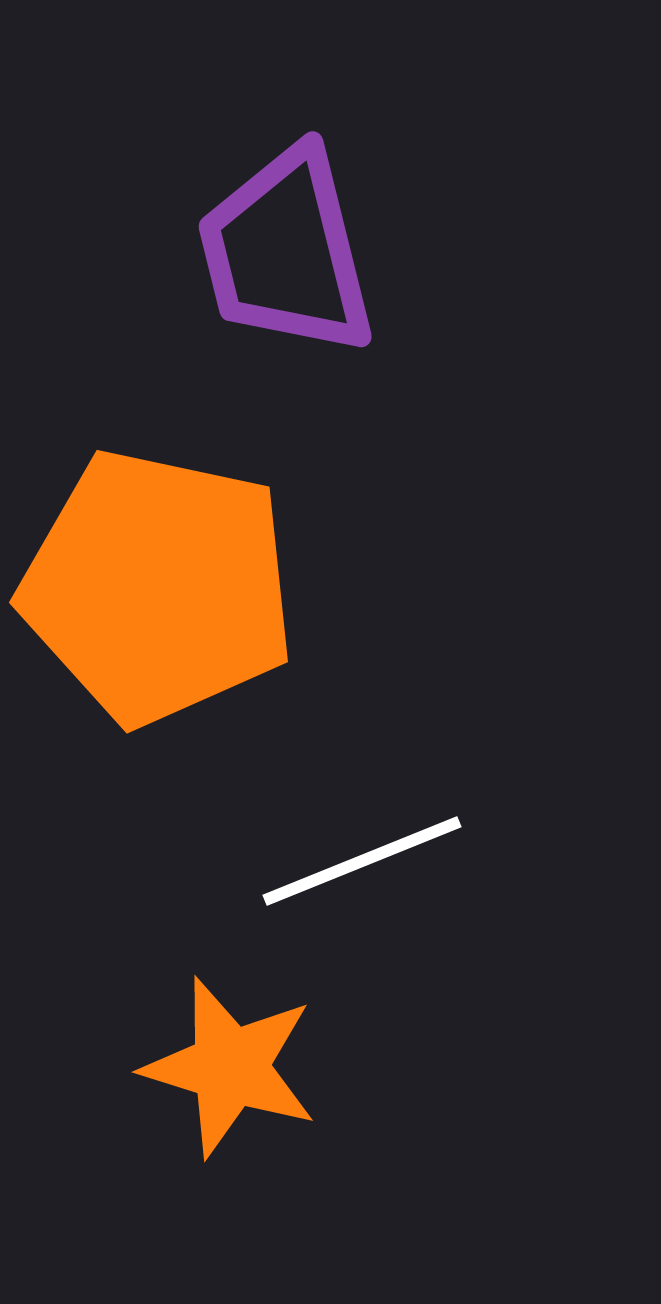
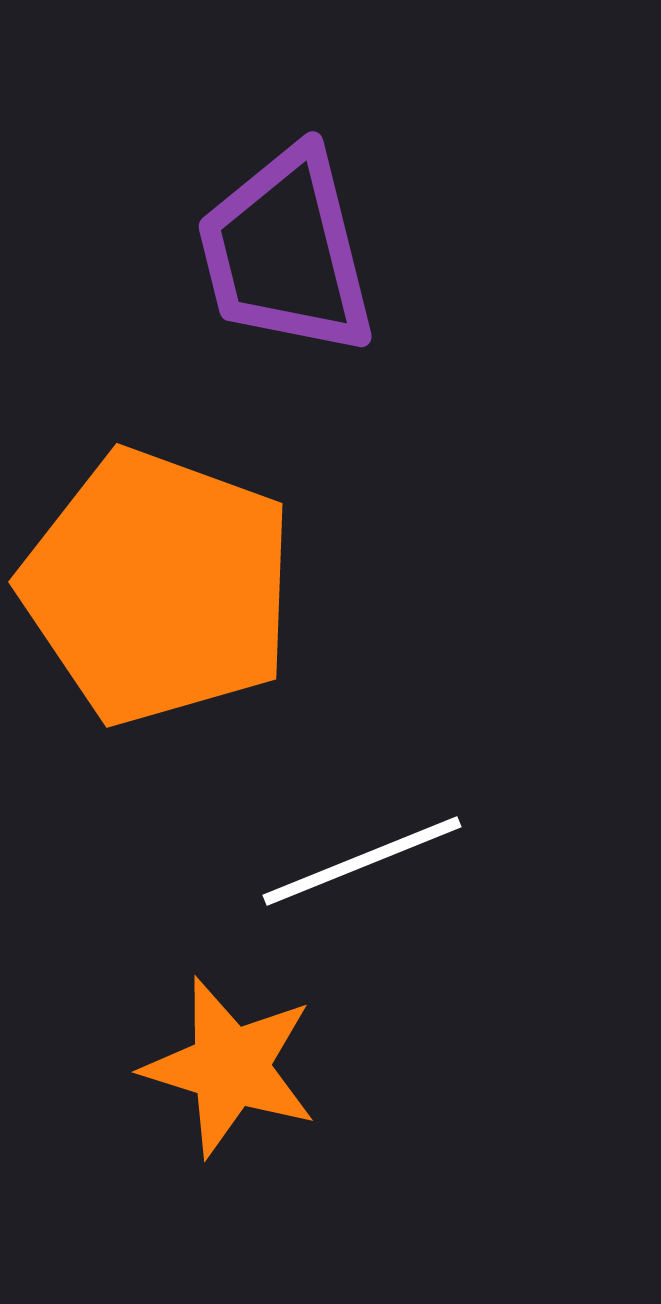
orange pentagon: rotated 8 degrees clockwise
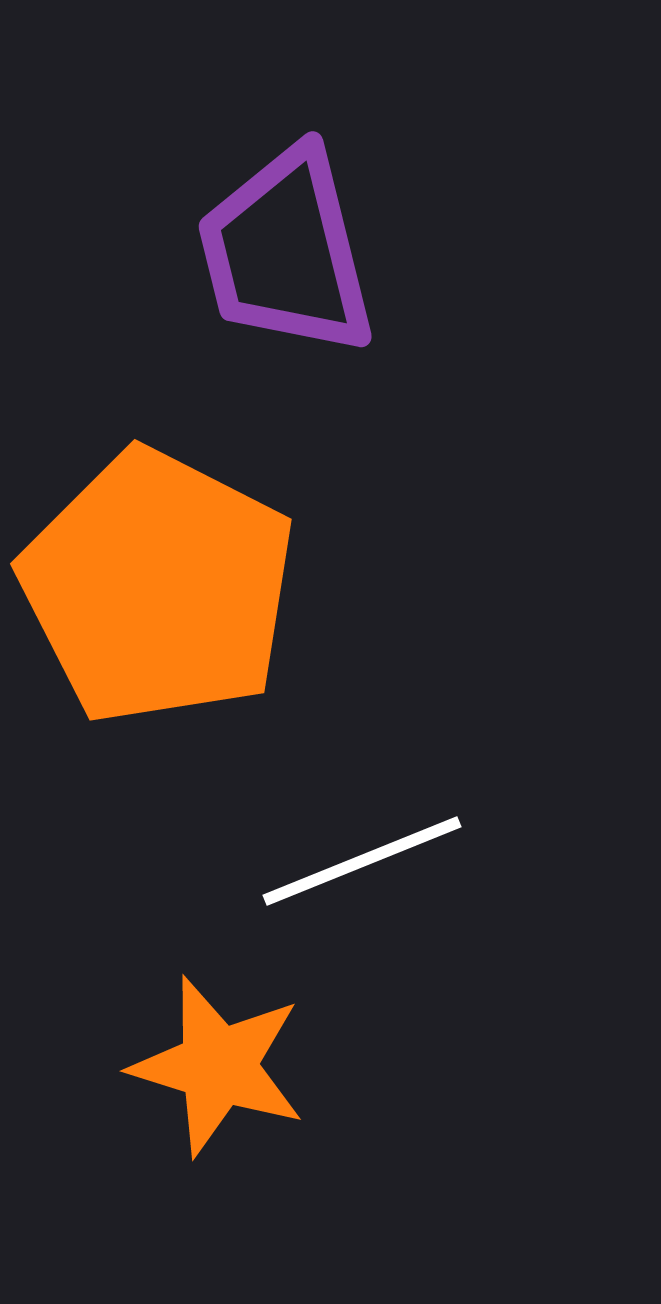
orange pentagon: rotated 7 degrees clockwise
orange star: moved 12 px left, 1 px up
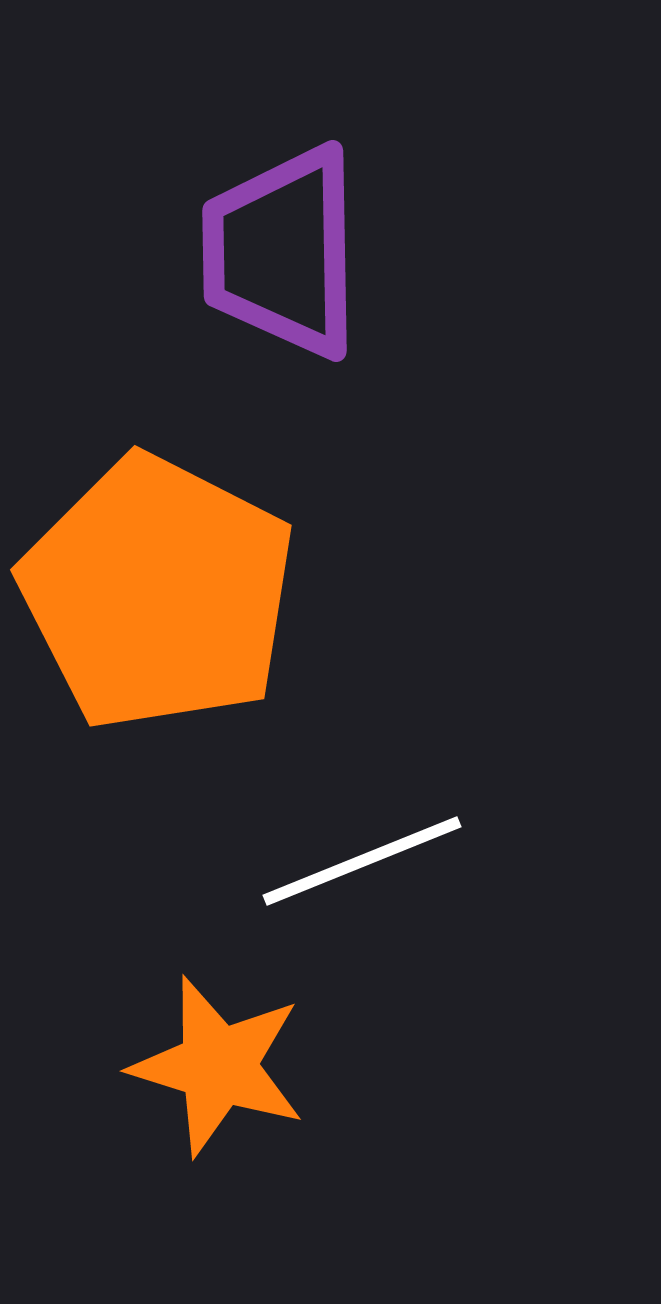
purple trapezoid: moved 4 px left; rotated 13 degrees clockwise
orange pentagon: moved 6 px down
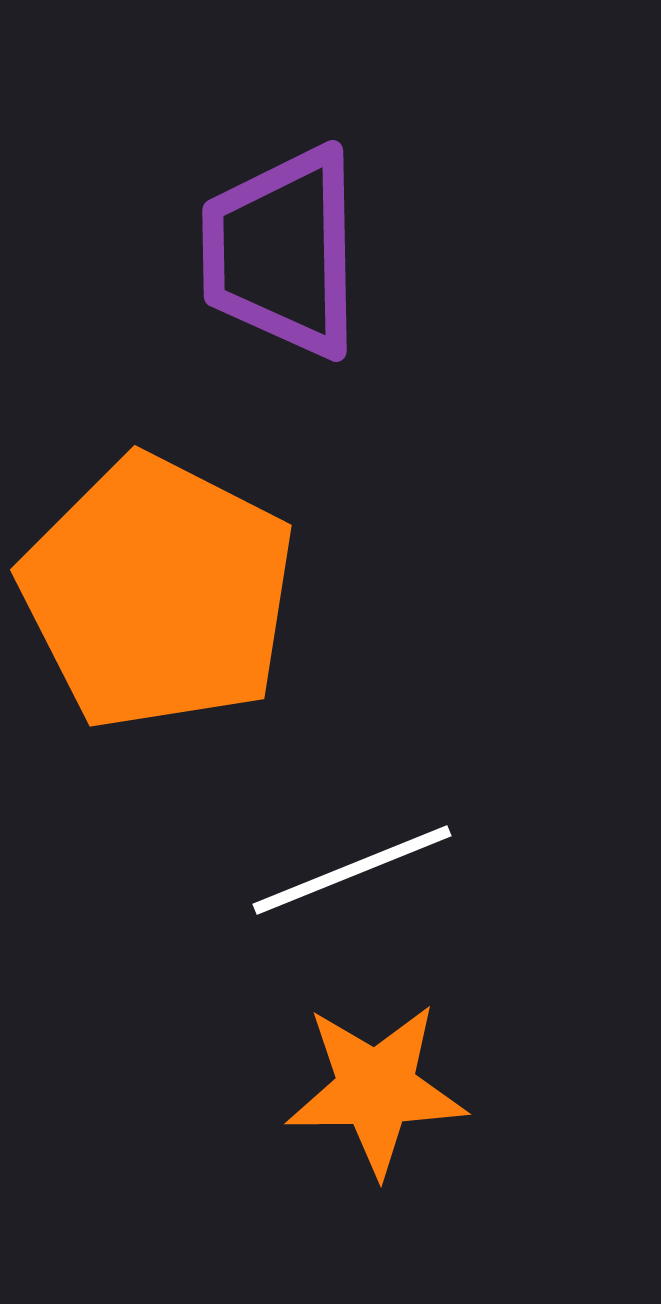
white line: moved 10 px left, 9 px down
orange star: moved 158 px right, 23 px down; rotated 18 degrees counterclockwise
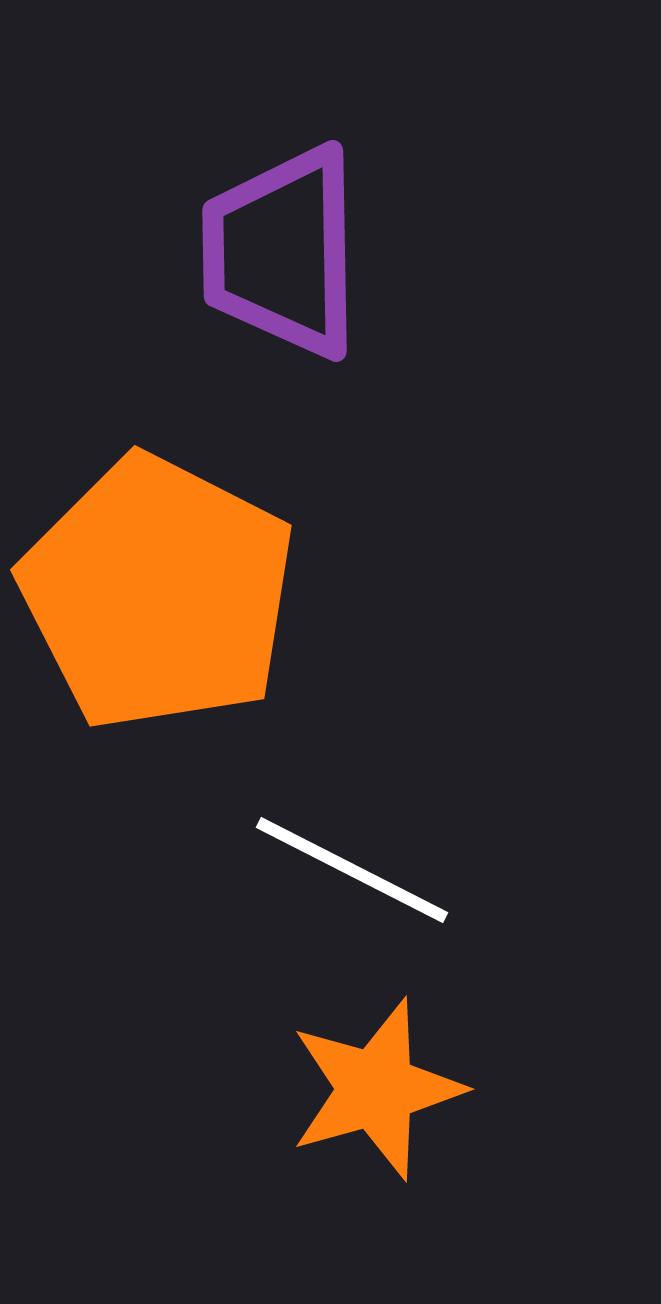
white line: rotated 49 degrees clockwise
orange star: rotated 15 degrees counterclockwise
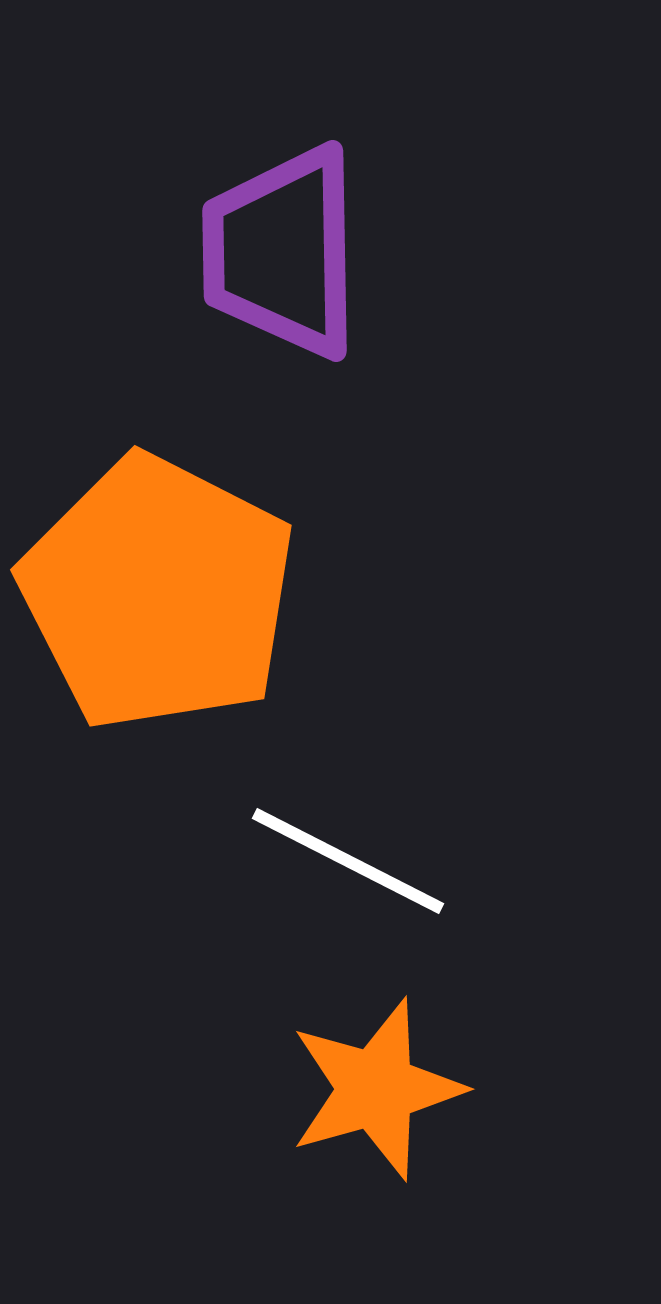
white line: moved 4 px left, 9 px up
